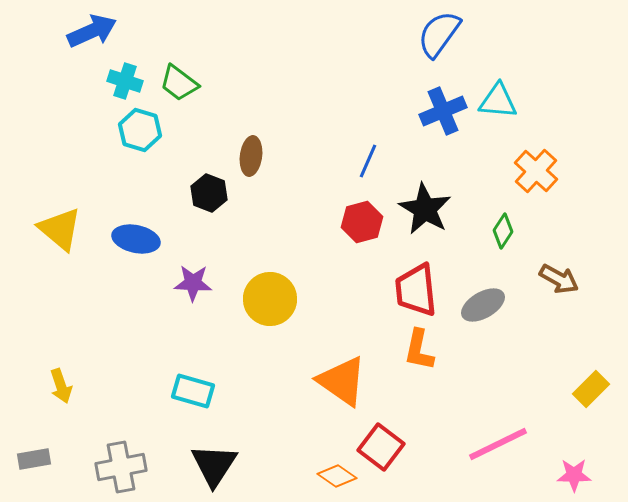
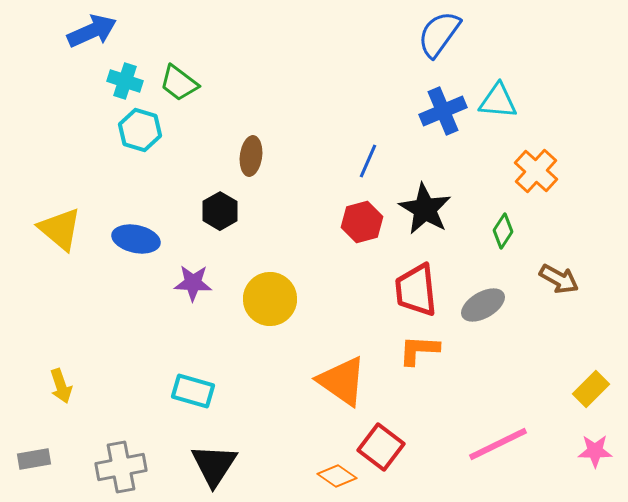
black hexagon: moved 11 px right, 18 px down; rotated 9 degrees clockwise
orange L-shape: rotated 81 degrees clockwise
pink star: moved 21 px right, 24 px up
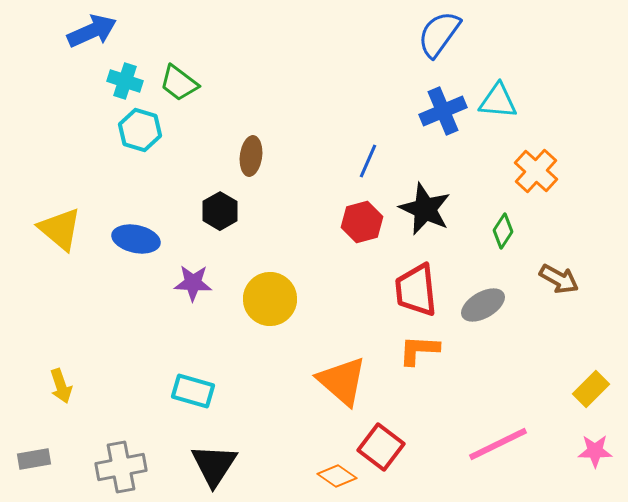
black star: rotated 6 degrees counterclockwise
orange triangle: rotated 6 degrees clockwise
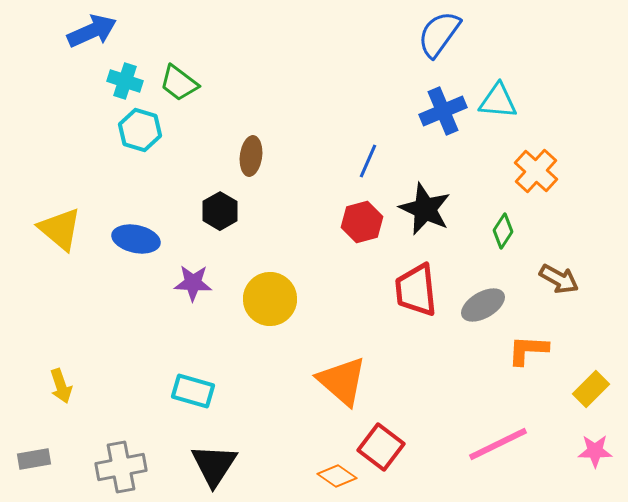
orange L-shape: moved 109 px right
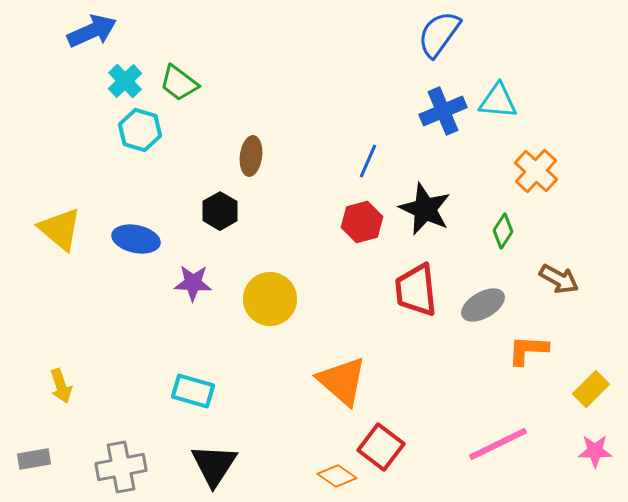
cyan cross: rotated 28 degrees clockwise
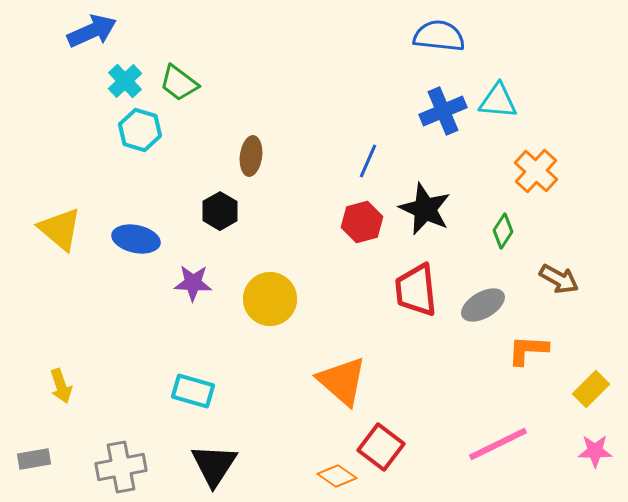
blue semicircle: moved 2 px down; rotated 60 degrees clockwise
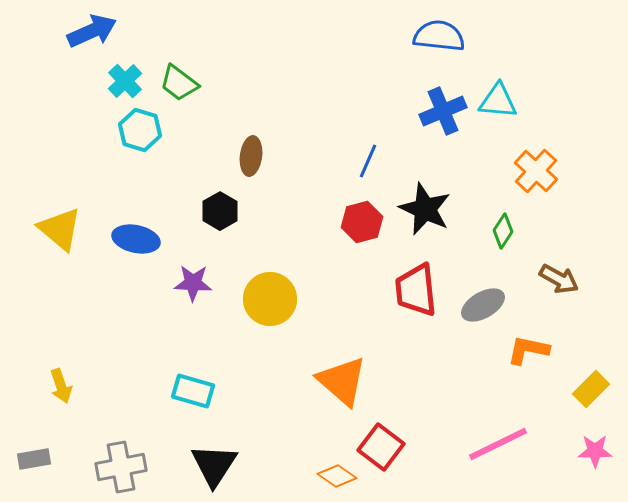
orange L-shape: rotated 9 degrees clockwise
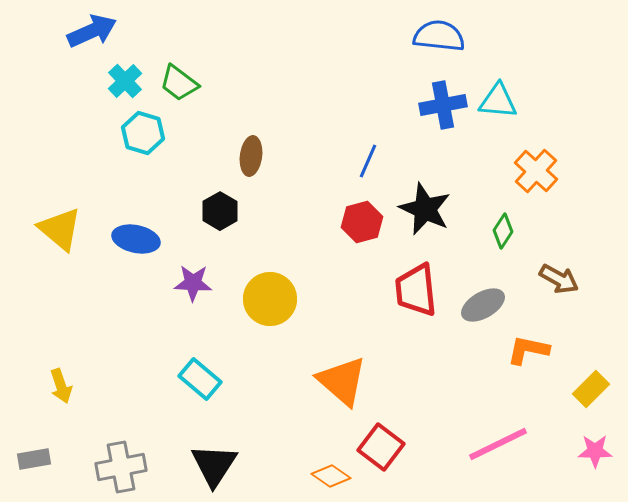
blue cross: moved 6 px up; rotated 12 degrees clockwise
cyan hexagon: moved 3 px right, 3 px down
cyan rectangle: moved 7 px right, 12 px up; rotated 24 degrees clockwise
orange diamond: moved 6 px left
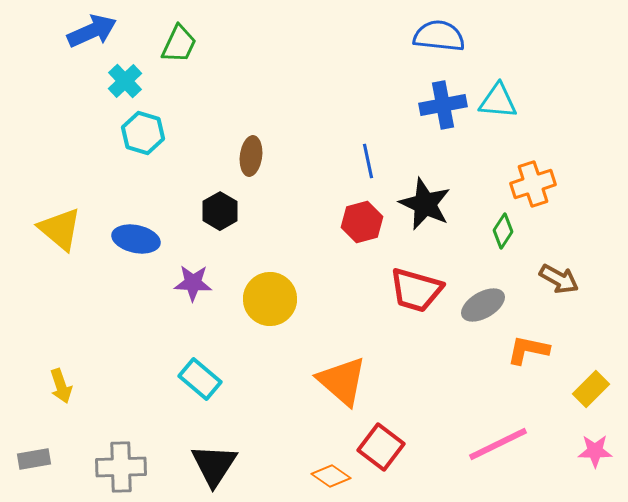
green trapezoid: moved 39 px up; rotated 102 degrees counterclockwise
blue line: rotated 36 degrees counterclockwise
orange cross: moved 3 px left, 13 px down; rotated 30 degrees clockwise
black star: moved 5 px up
red trapezoid: rotated 68 degrees counterclockwise
gray cross: rotated 9 degrees clockwise
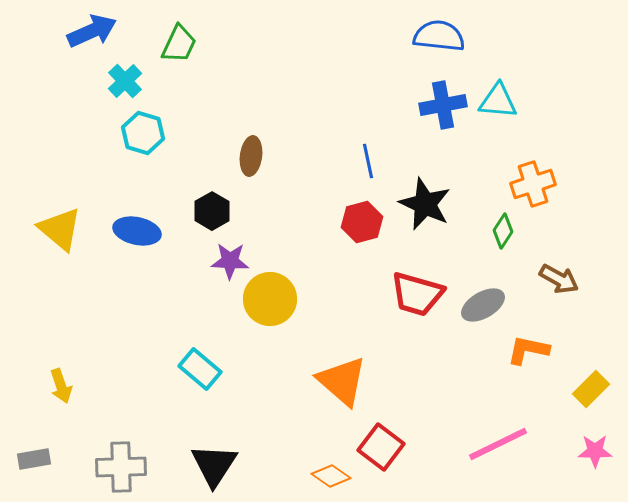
black hexagon: moved 8 px left
blue ellipse: moved 1 px right, 8 px up
purple star: moved 37 px right, 22 px up
red trapezoid: moved 1 px right, 4 px down
cyan rectangle: moved 10 px up
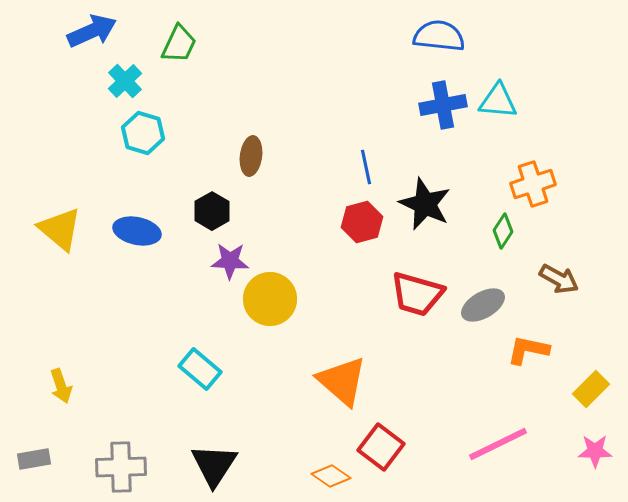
blue line: moved 2 px left, 6 px down
